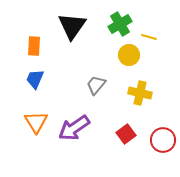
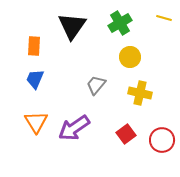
green cross: moved 1 px up
yellow line: moved 15 px right, 19 px up
yellow circle: moved 1 px right, 2 px down
red circle: moved 1 px left
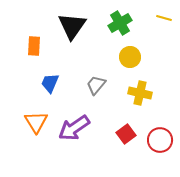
blue trapezoid: moved 15 px right, 4 px down
red circle: moved 2 px left
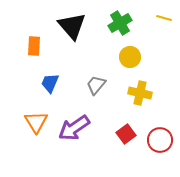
black triangle: rotated 16 degrees counterclockwise
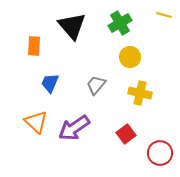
yellow line: moved 3 px up
orange triangle: rotated 15 degrees counterclockwise
red circle: moved 13 px down
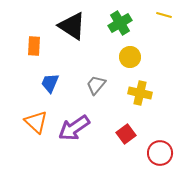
black triangle: rotated 16 degrees counterclockwise
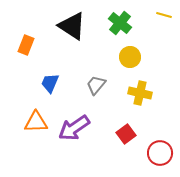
green cross: rotated 20 degrees counterclockwise
orange rectangle: moved 8 px left, 1 px up; rotated 18 degrees clockwise
orange triangle: rotated 45 degrees counterclockwise
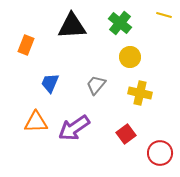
black triangle: rotated 36 degrees counterclockwise
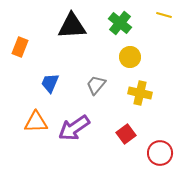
orange rectangle: moved 6 px left, 2 px down
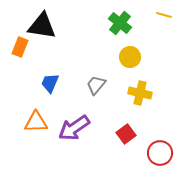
black triangle: moved 30 px left; rotated 12 degrees clockwise
